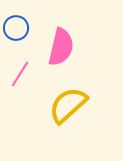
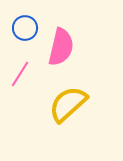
blue circle: moved 9 px right
yellow semicircle: moved 1 px up
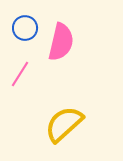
pink semicircle: moved 5 px up
yellow semicircle: moved 4 px left, 20 px down
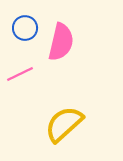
pink line: rotated 32 degrees clockwise
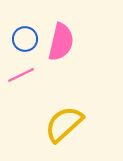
blue circle: moved 11 px down
pink line: moved 1 px right, 1 px down
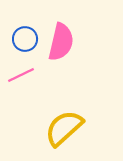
yellow semicircle: moved 4 px down
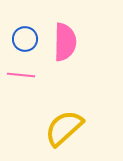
pink semicircle: moved 4 px right; rotated 12 degrees counterclockwise
pink line: rotated 32 degrees clockwise
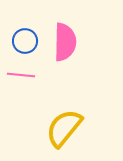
blue circle: moved 2 px down
yellow semicircle: rotated 9 degrees counterclockwise
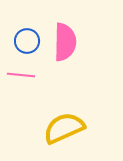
blue circle: moved 2 px right
yellow semicircle: rotated 27 degrees clockwise
